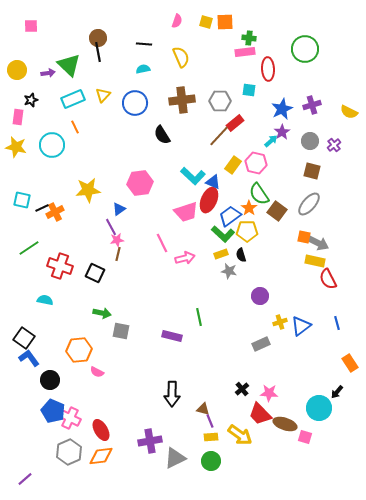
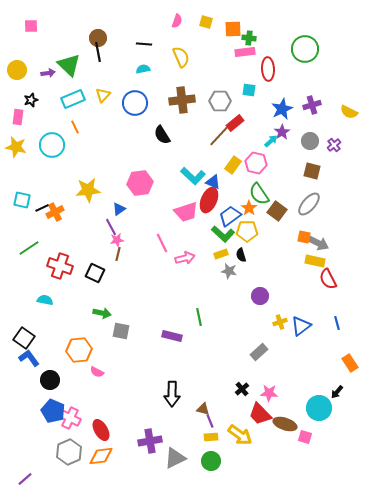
orange square at (225, 22): moved 8 px right, 7 px down
gray rectangle at (261, 344): moved 2 px left, 8 px down; rotated 18 degrees counterclockwise
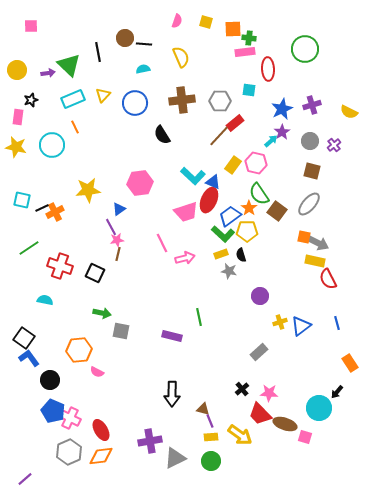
brown circle at (98, 38): moved 27 px right
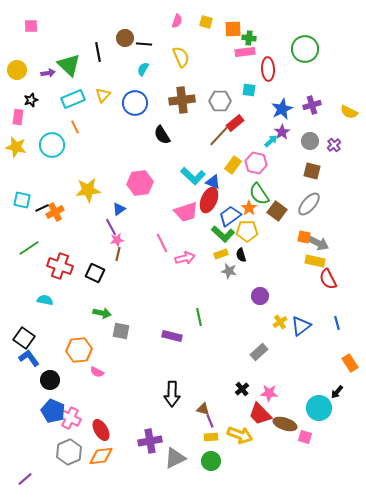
cyan semicircle at (143, 69): rotated 48 degrees counterclockwise
yellow cross at (280, 322): rotated 16 degrees counterclockwise
yellow arrow at (240, 435): rotated 15 degrees counterclockwise
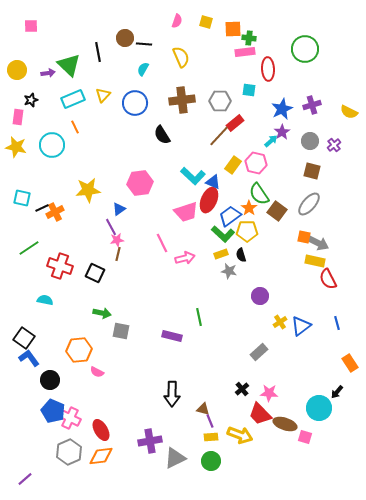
cyan square at (22, 200): moved 2 px up
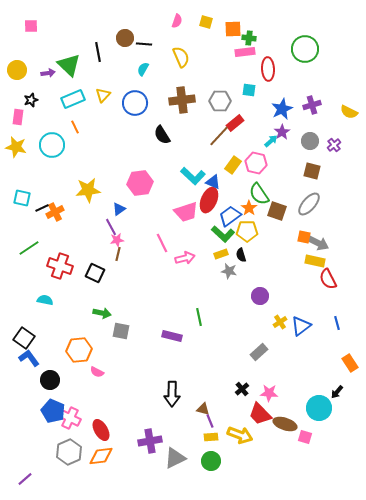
brown square at (277, 211): rotated 18 degrees counterclockwise
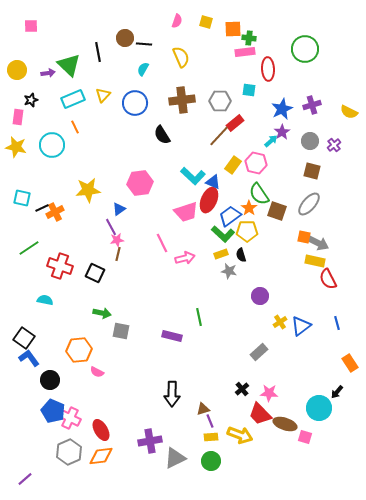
brown triangle at (203, 409): rotated 32 degrees counterclockwise
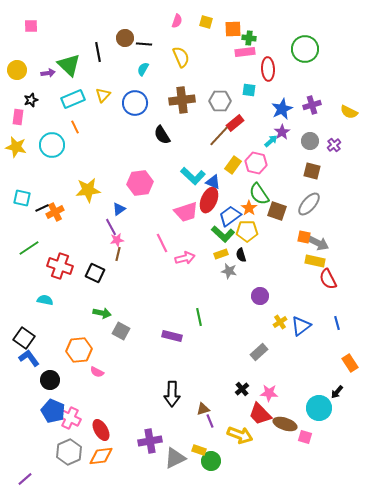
gray square at (121, 331): rotated 18 degrees clockwise
yellow rectangle at (211, 437): moved 12 px left, 13 px down; rotated 24 degrees clockwise
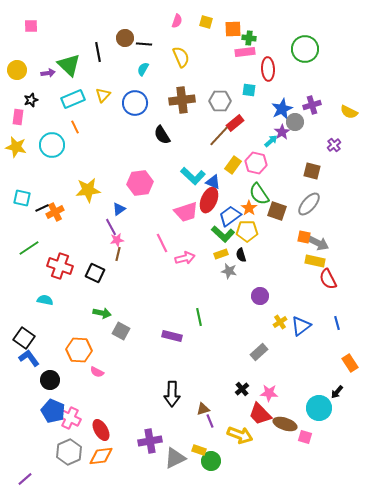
gray circle at (310, 141): moved 15 px left, 19 px up
orange hexagon at (79, 350): rotated 10 degrees clockwise
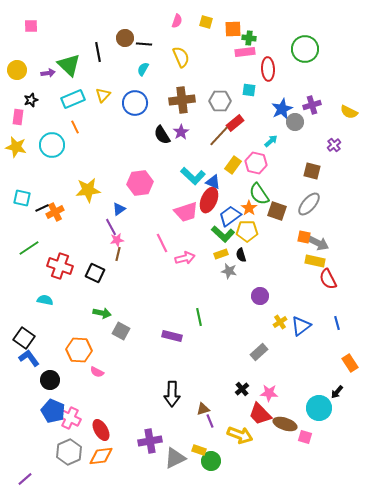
purple star at (282, 132): moved 101 px left
